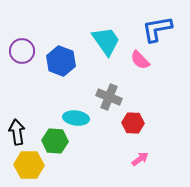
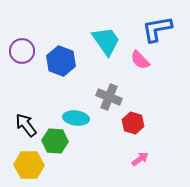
red hexagon: rotated 15 degrees clockwise
black arrow: moved 9 px right, 7 px up; rotated 30 degrees counterclockwise
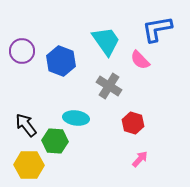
gray cross: moved 11 px up; rotated 10 degrees clockwise
pink arrow: rotated 12 degrees counterclockwise
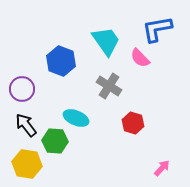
purple circle: moved 38 px down
pink semicircle: moved 2 px up
cyan ellipse: rotated 15 degrees clockwise
pink arrow: moved 22 px right, 9 px down
yellow hexagon: moved 2 px left, 1 px up; rotated 8 degrees clockwise
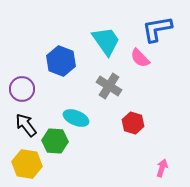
pink arrow: rotated 24 degrees counterclockwise
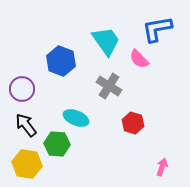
pink semicircle: moved 1 px left, 1 px down
green hexagon: moved 2 px right, 3 px down
pink arrow: moved 1 px up
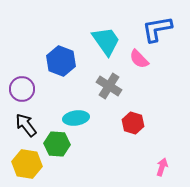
cyan ellipse: rotated 30 degrees counterclockwise
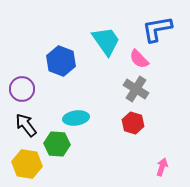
gray cross: moved 27 px right, 3 px down
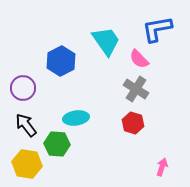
blue hexagon: rotated 12 degrees clockwise
purple circle: moved 1 px right, 1 px up
